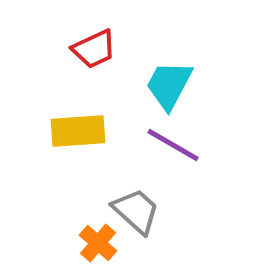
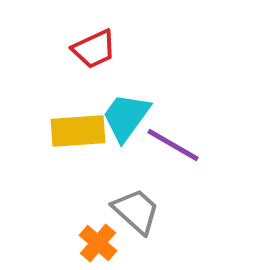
cyan trapezoid: moved 43 px left, 32 px down; rotated 8 degrees clockwise
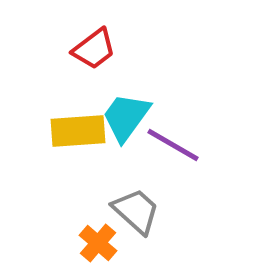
red trapezoid: rotated 12 degrees counterclockwise
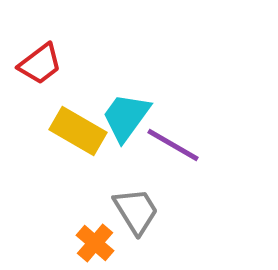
red trapezoid: moved 54 px left, 15 px down
yellow rectangle: rotated 34 degrees clockwise
gray trapezoid: rotated 16 degrees clockwise
orange cross: moved 3 px left
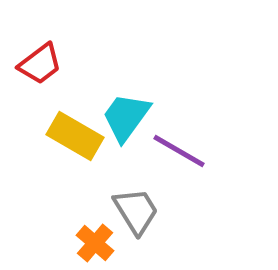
yellow rectangle: moved 3 px left, 5 px down
purple line: moved 6 px right, 6 px down
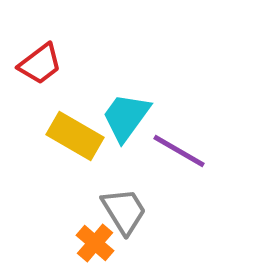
gray trapezoid: moved 12 px left
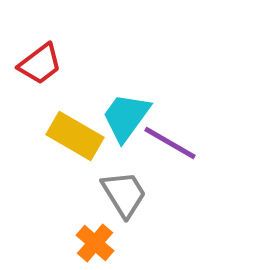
purple line: moved 9 px left, 8 px up
gray trapezoid: moved 17 px up
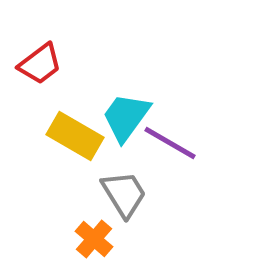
orange cross: moved 1 px left, 4 px up
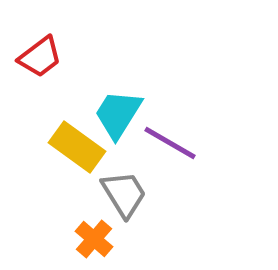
red trapezoid: moved 7 px up
cyan trapezoid: moved 8 px left, 3 px up; rotated 4 degrees counterclockwise
yellow rectangle: moved 2 px right, 11 px down; rotated 6 degrees clockwise
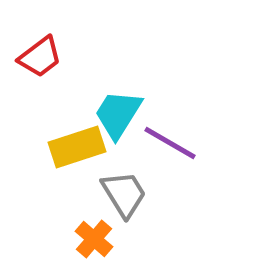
yellow rectangle: rotated 54 degrees counterclockwise
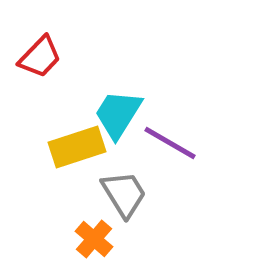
red trapezoid: rotated 9 degrees counterclockwise
